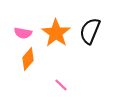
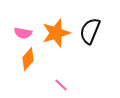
orange star: rotated 20 degrees clockwise
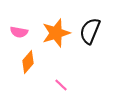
pink semicircle: moved 4 px left, 1 px up
orange diamond: moved 3 px down
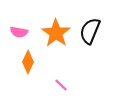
orange star: rotated 20 degrees counterclockwise
orange diamond: rotated 15 degrees counterclockwise
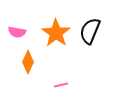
pink semicircle: moved 2 px left
pink line: rotated 56 degrees counterclockwise
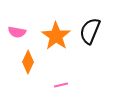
orange star: moved 3 px down
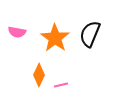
black semicircle: moved 3 px down
orange star: moved 1 px left, 2 px down
orange diamond: moved 11 px right, 13 px down
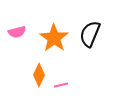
pink semicircle: rotated 24 degrees counterclockwise
orange star: moved 1 px left
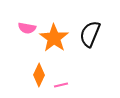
pink semicircle: moved 10 px right, 4 px up; rotated 24 degrees clockwise
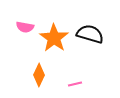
pink semicircle: moved 2 px left, 1 px up
black semicircle: rotated 84 degrees clockwise
pink line: moved 14 px right, 1 px up
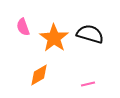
pink semicircle: moved 2 px left; rotated 60 degrees clockwise
orange diamond: rotated 35 degrees clockwise
pink line: moved 13 px right
